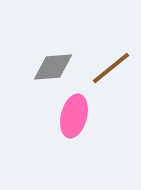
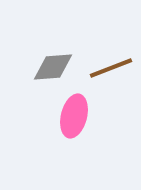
brown line: rotated 18 degrees clockwise
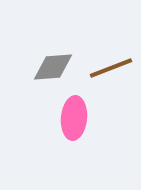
pink ellipse: moved 2 px down; rotated 9 degrees counterclockwise
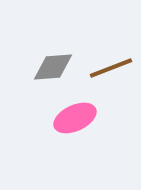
pink ellipse: moved 1 px right; rotated 60 degrees clockwise
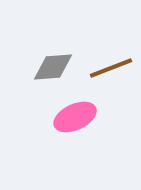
pink ellipse: moved 1 px up
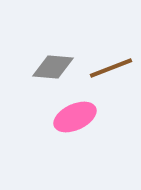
gray diamond: rotated 9 degrees clockwise
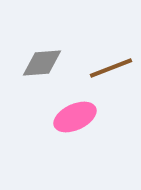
gray diamond: moved 11 px left, 4 px up; rotated 9 degrees counterclockwise
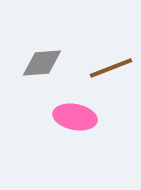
pink ellipse: rotated 36 degrees clockwise
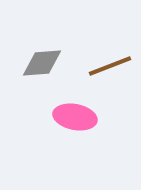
brown line: moved 1 px left, 2 px up
